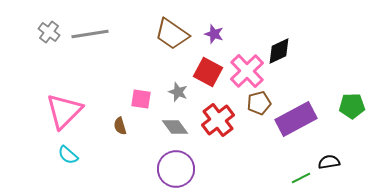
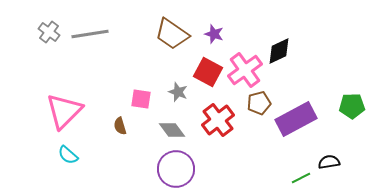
pink cross: moved 2 px left, 1 px up; rotated 8 degrees clockwise
gray diamond: moved 3 px left, 3 px down
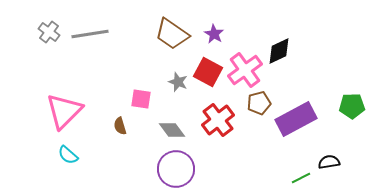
purple star: rotated 12 degrees clockwise
gray star: moved 10 px up
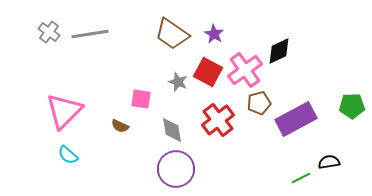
brown semicircle: rotated 48 degrees counterclockwise
gray diamond: rotated 28 degrees clockwise
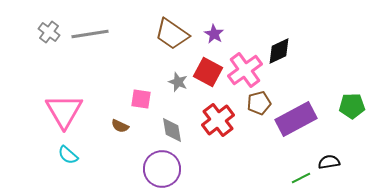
pink triangle: rotated 15 degrees counterclockwise
purple circle: moved 14 px left
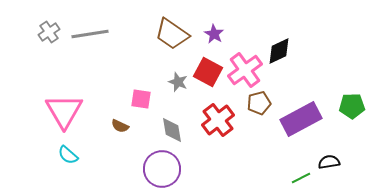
gray cross: rotated 20 degrees clockwise
purple rectangle: moved 5 px right
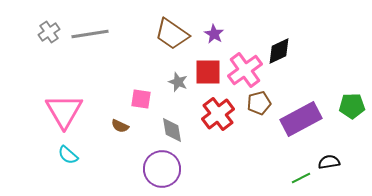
red square: rotated 28 degrees counterclockwise
red cross: moved 6 px up
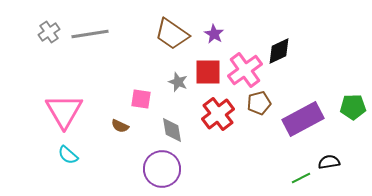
green pentagon: moved 1 px right, 1 px down
purple rectangle: moved 2 px right
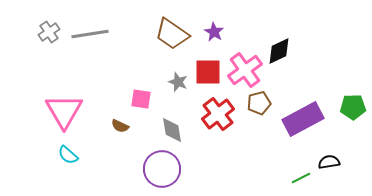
purple star: moved 2 px up
